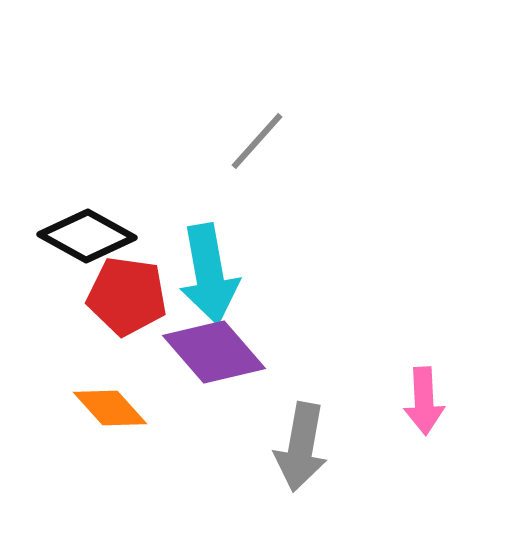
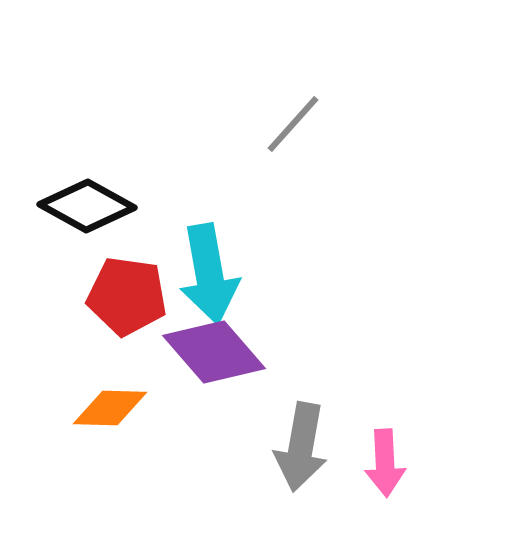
gray line: moved 36 px right, 17 px up
black diamond: moved 30 px up
pink arrow: moved 39 px left, 62 px down
orange diamond: rotated 46 degrees counterclockwise
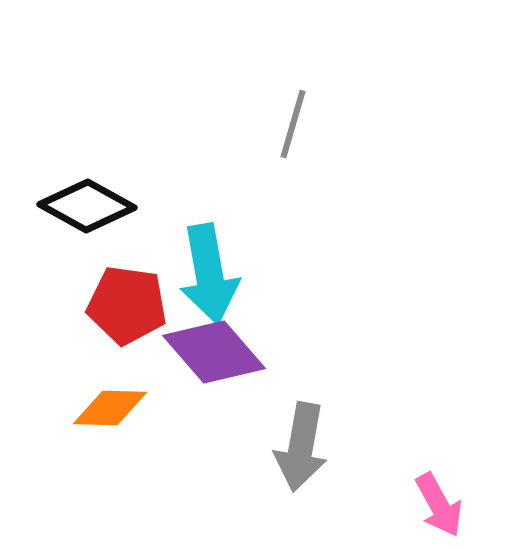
gray line: rotated 26 degrees counterclockwise
red pentagon: moved 9 px down
pink arrow: moved 54 px right, 42 px down; rotated 26 degrees counterclockwise
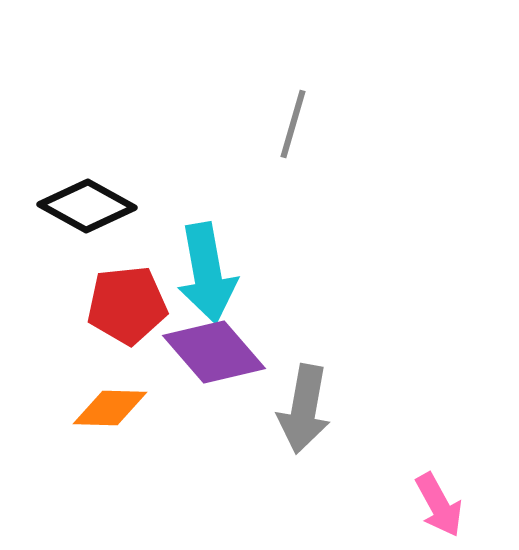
cyan arrow: moved 2 px left, 1 px up
red pentagon: rotated 14 degrees counterclockwise
gray arrow: moved 3 px right, 38 px up
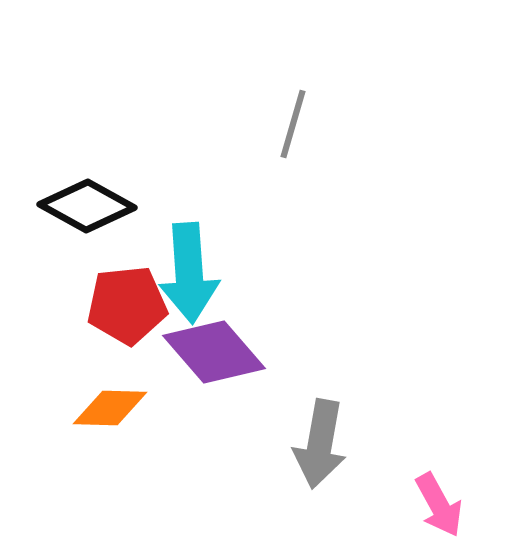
cyan arrow: moved 18 px left; rotated 6 degrees clockwise
gray arrow: moved 16 px right, 35 px down
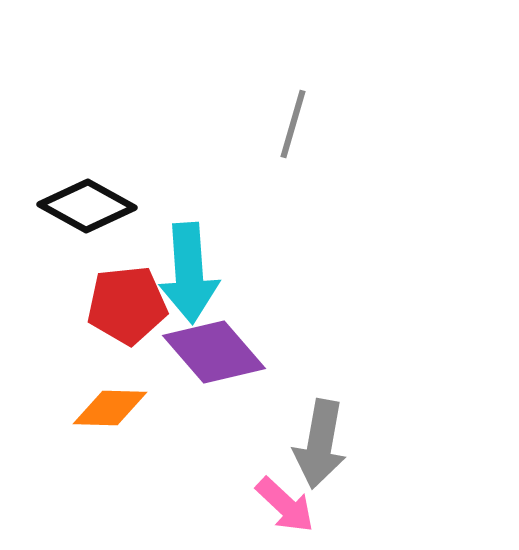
pink arrow: moved 154 px left; rotated 18 degrees counterclockwise
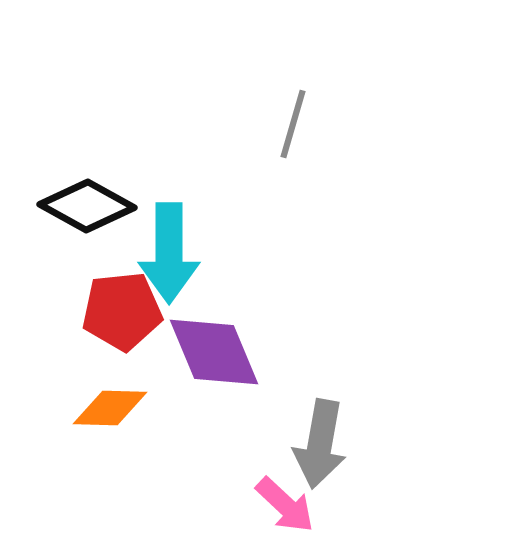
cyan arrow: moved 20 px left, 20 px up; rotated 4 degrees clockwise
red pentagon: moved 5 px left, 6 px down
purple diamond: rotated 18 degrees clockwise
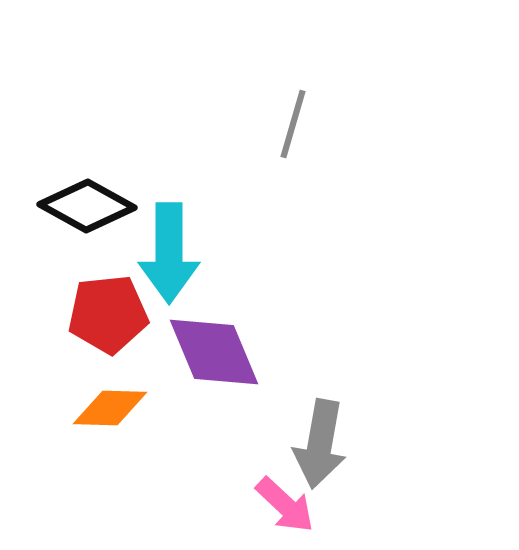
red pentagon: moved 14 px left, 3 px down
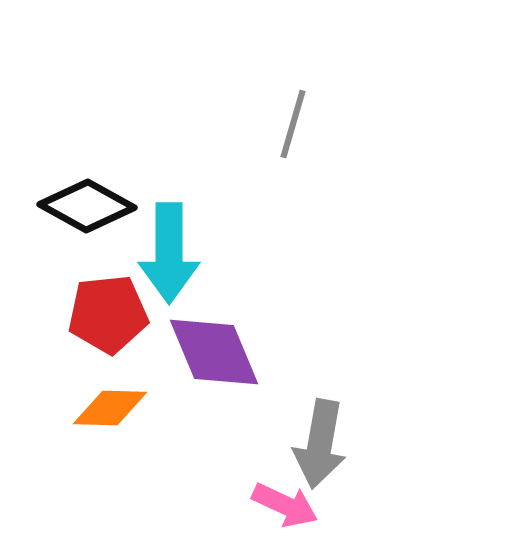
pink arrow: rotated 18 degrees counterclockwise
